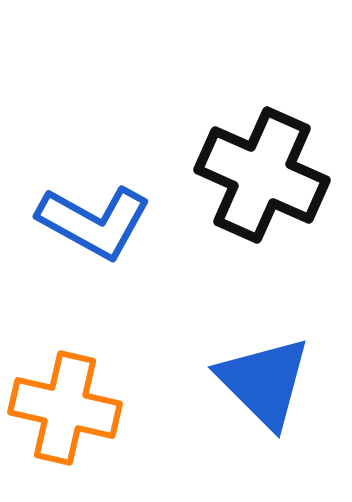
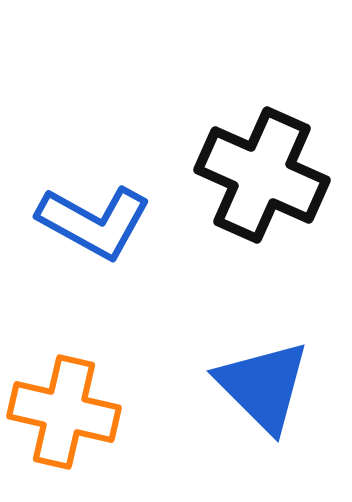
blue triangle: moved 1 px left, 4 px down
orange cross: moved 1 px left, 4 px down
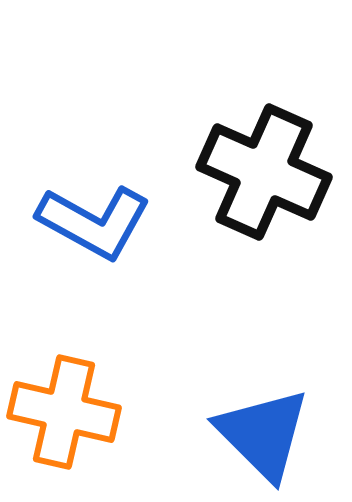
black cross: moved 2 px right, 3 px up
blue triangle: moved 48 px down
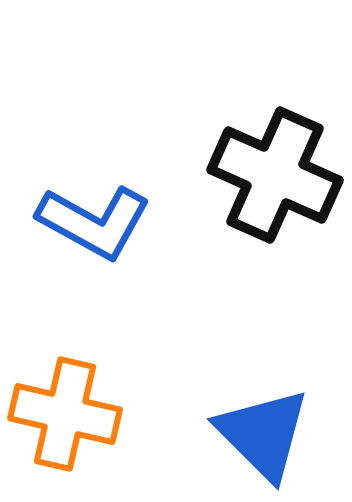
black cross: moved 11 px right, 3 px down
orange cross: moved 1 px right, 2 px down
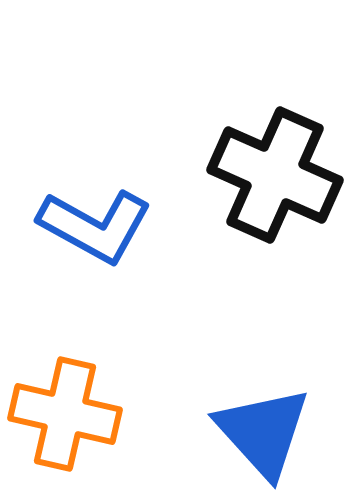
blue L-shape: moved 1 px right, 4 px down
blue triangle: moved 2 px up; rotated 3 degrees clockwise
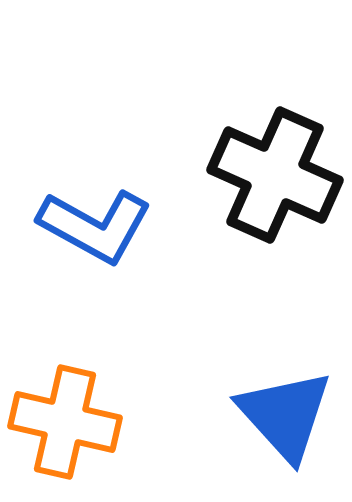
orange cross: moved 8 px down
blue triangle: moved 22 px right, 17 px up
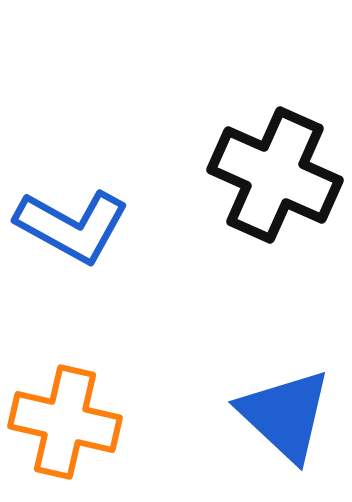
blue L-shape: moved 23 px left
blue triangle: rotated 5 degrees counterclockwise
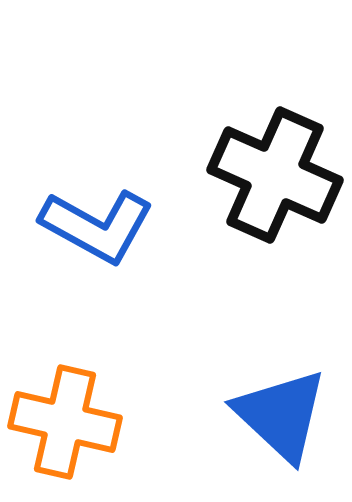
blue L-shape: moved 25 px right
blue triangle: moved 4 px left
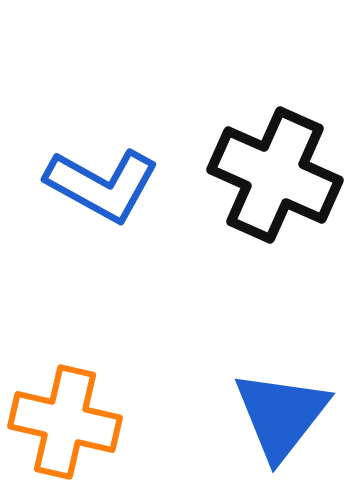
blue L-shape: moved 5 px right, 41 px up
blue triangle: rotated 25 degrees clockwise
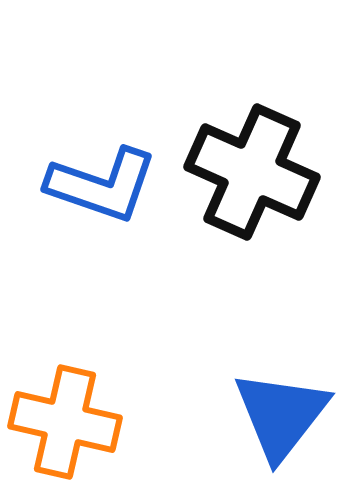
black cross: moved 23 px left, 3 px up
blue L-shape: rotated 10 degrees counterclockwise
